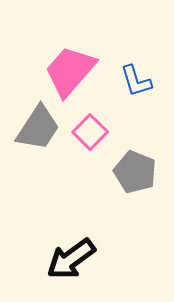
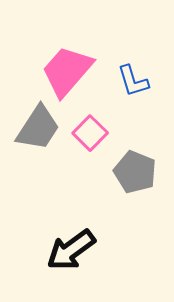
pink trapezoid: moved 3 px left
blue L-shape: moved 3 px left
pink square: moved 1 px down
black arrow: moved 9 px up
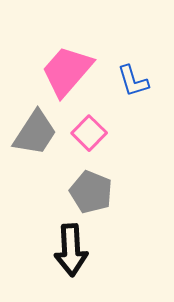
gray trapezoid: moved 3 px left, 5 px down
pink square: moved 1 px left
gray pentagon: moved 44 px left, 20 px down
black arrow: rotated 57 degrees counterclockwise
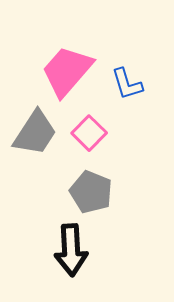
blue L-shape: moved 6 px left, 3 px down
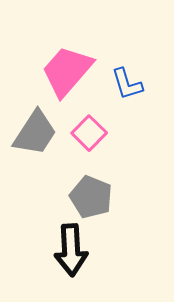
gray pentagon: moved 5 px down
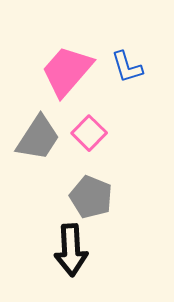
blue L-shape: moved 17 px up
gray trapezoid: moved 3 px right, 5 px down
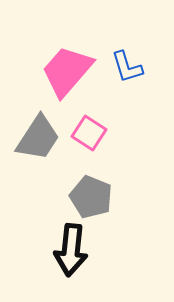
pink square: rotated 12 degrees counterclockwise
black arrow: rotated 9 degrees clockwise
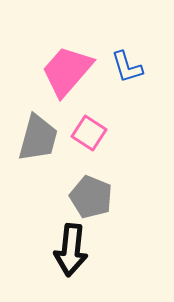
gray trapezoid: rotated 18 degrees counterclockwise
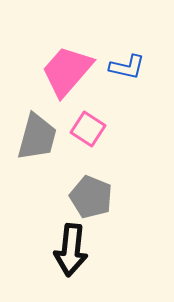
blue L-shape: rotated 60 degrees counterclockwise
pink square: moved 1 px left, 4 px up
gray trapezoid: moved 1 px left, 1 px up
